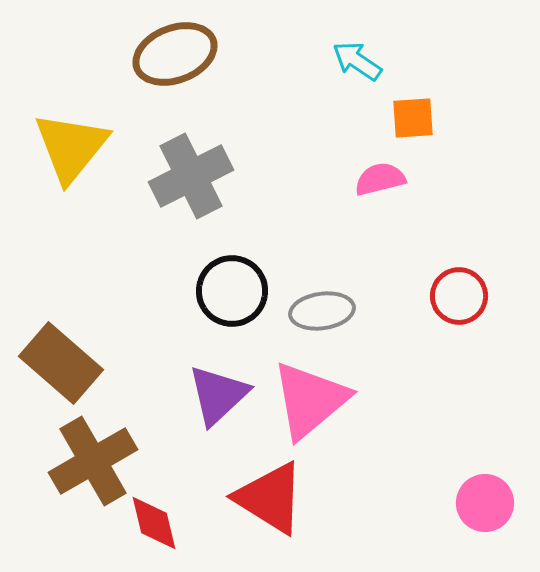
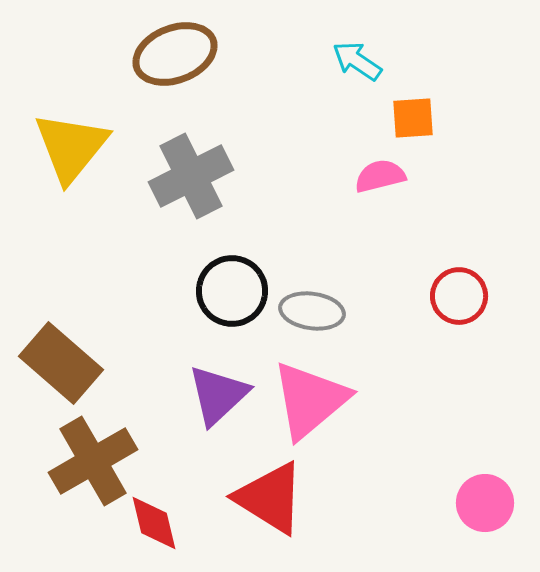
pink semicircle: moved 3 px up
gray ellipse: moved 10 px left; rotated 16 degrees clockwise
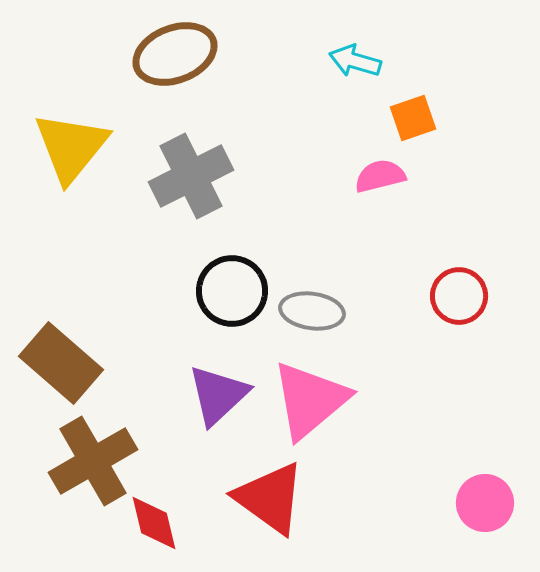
cyan arrow: moved 2 px left; rotated 18 degrees counterclockwise
orange square: rotated 15 degrees counterclockwise
red triangle: rotated 4 degrees clockwise
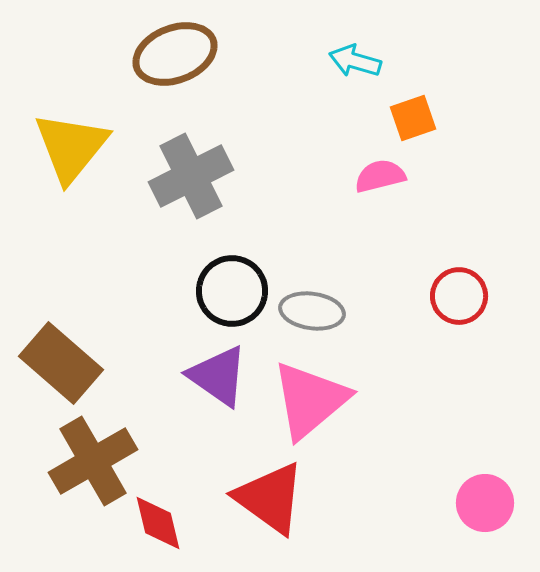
purple triangle: moved 19 px up; rotated 42 degrees counterclockwise
red diamond: moved 4 px right
